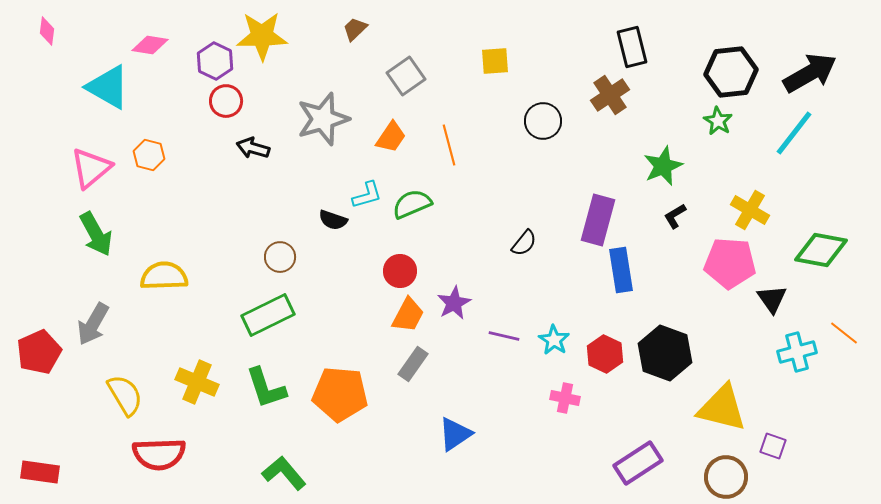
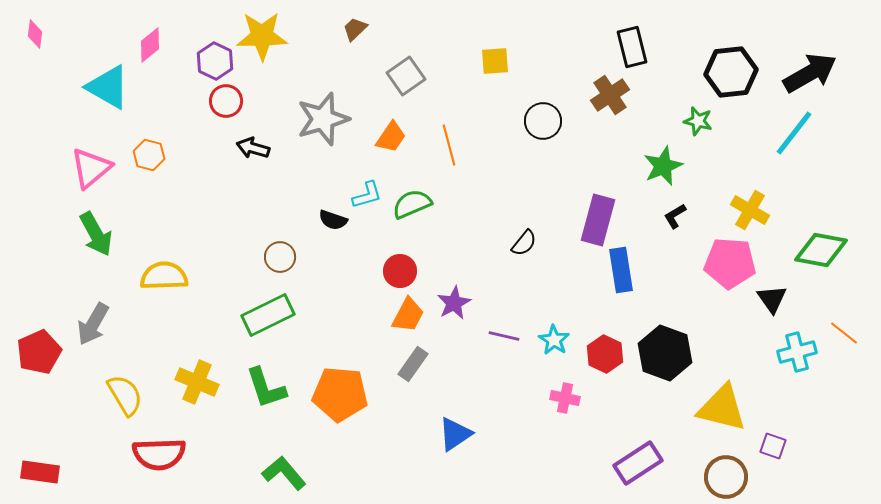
pink diamond at (47, 31): moved 12 px left, 3 px down
pink diamond at (150, 45): rotated 48 degrees counterclockwise
green star at (718, 121): moved 20 px left; rotated 16 degrees counterclockwise
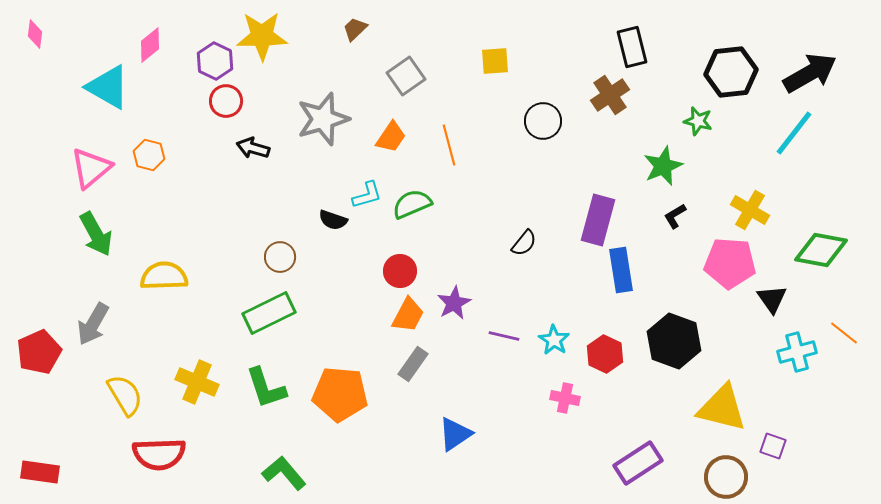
green rectangle at (268, 315): moved 1 px right, 2 px up
black hexagon at (665, 353): moved 9 px right, 12 px up
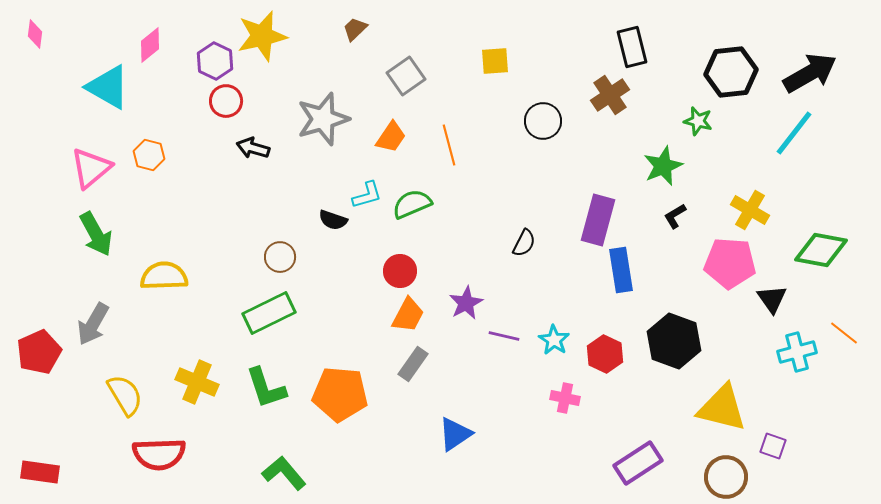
yellow star at (262, 36): rotated 12 degrees counterclockwise
black semicircle at (524, 243): rotated 12 degrees counterclockwise
purple star at (454, 303): moved 12 px right
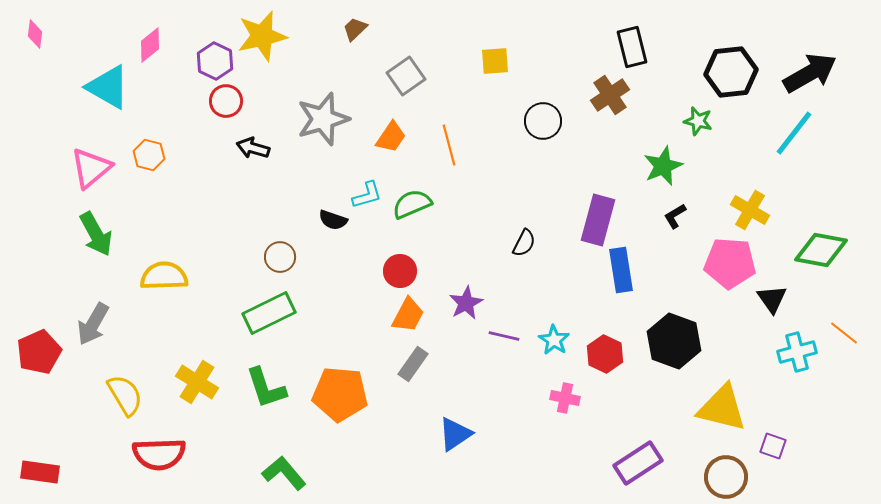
yellow cross at (197, 382): rotated 9 degrees clockwise
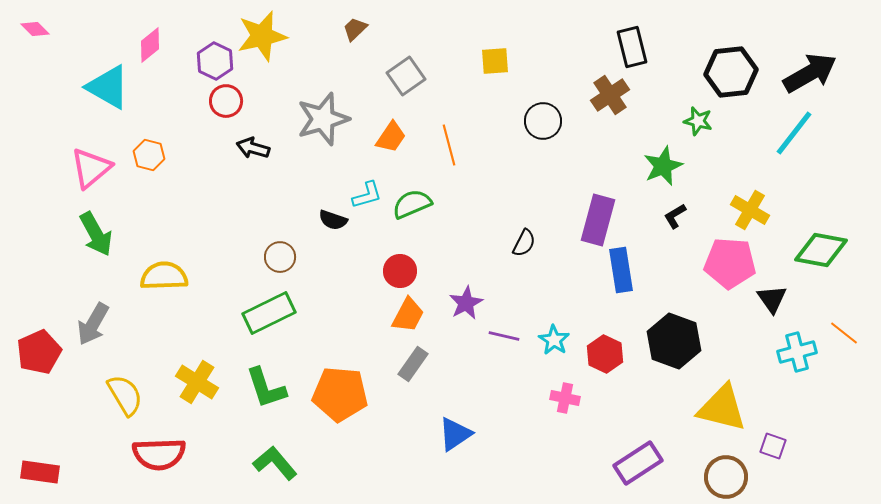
pink diamond at (35, 34): moved 5 px up; rotated 52 degrees counterclockwise
green L-shape at (284, 473): moved 9 px left, 10 px up
